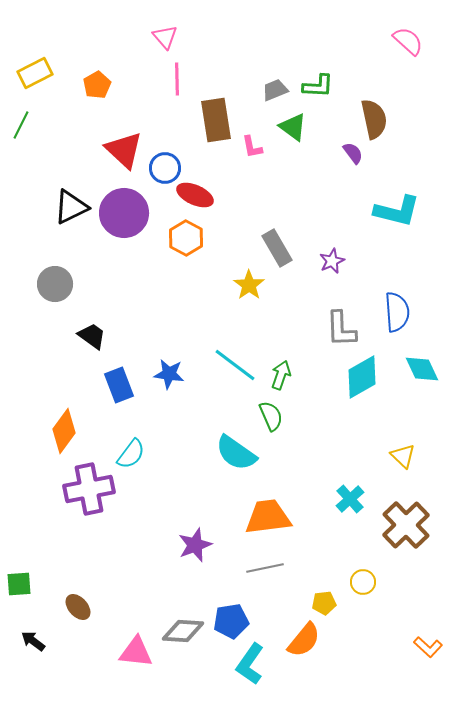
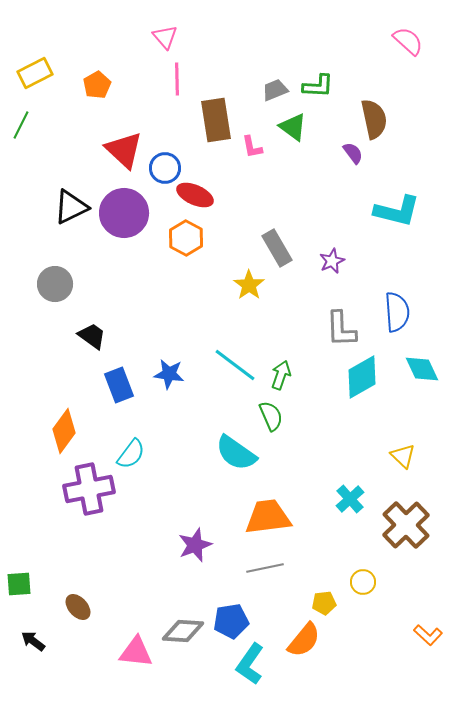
orange L-shape at (428, 647): moved 12 px up
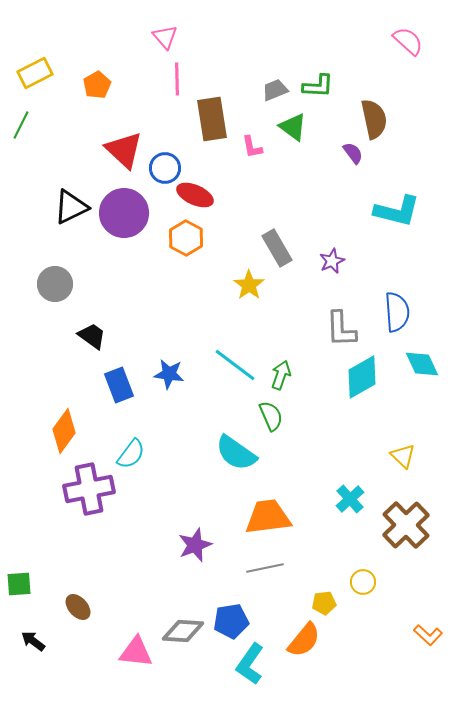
brown rectangle at (216, 120): moved 4 px left, 1 px up
cyan diamond at (422, 369): moved 5 px up
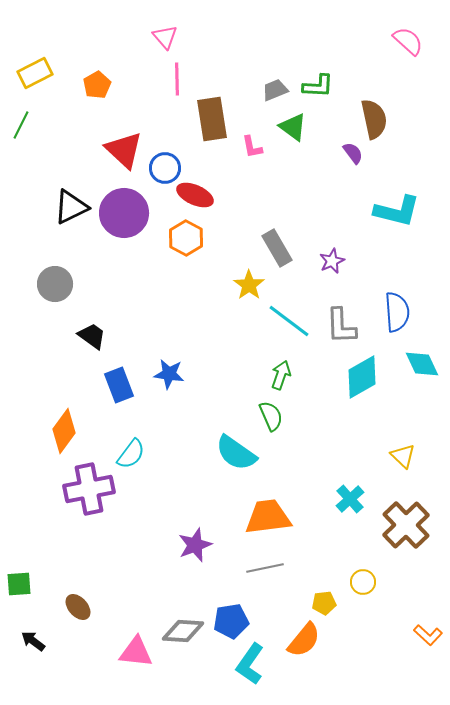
gray L-shape at (341, 329): moved 3 px up
cyan line at (235, 365): moved 54 px right, 44 px up
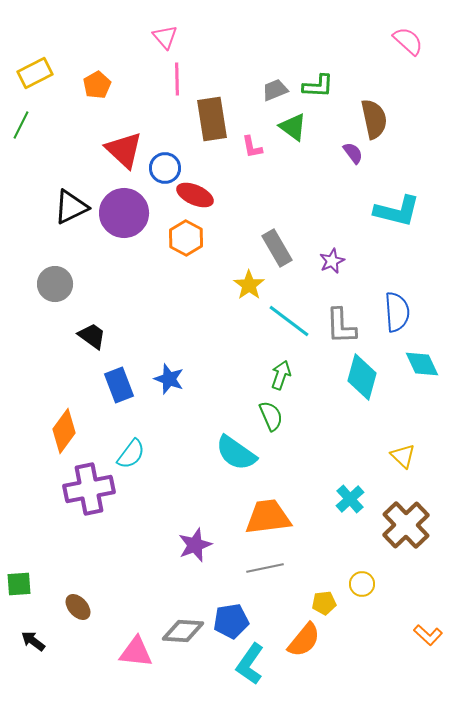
blue star at (169, 374): moved 5 px down; rotated 12 degrees clockwise
cyan diamond at (362, 377): rotated 45 degrees counterclockwise
yellow circle at (363, 582): moved 1 px left, 2 px down
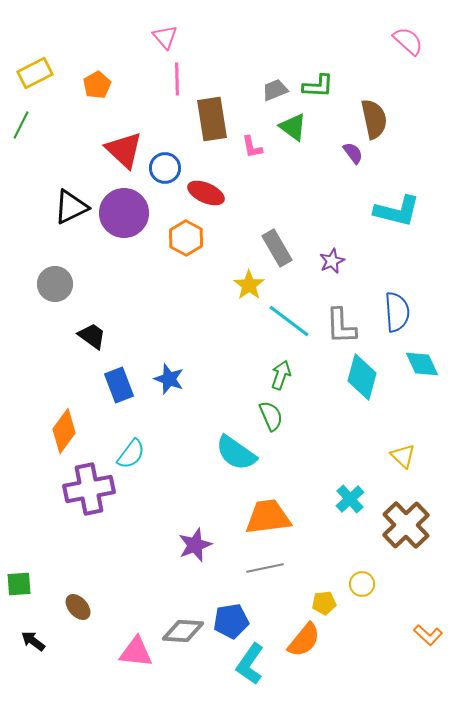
red ellipse at (195, 195): moved 11 px right, 2 px up
